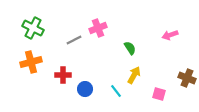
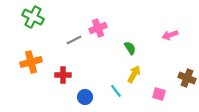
green cross: moved 11 px up
yellow arrow: moved 1 px up
blue circle: moved 8 px down
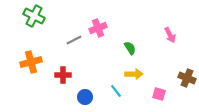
green cross: moved 1 px right, 1 px up
pink arrow: rotated 98 degrees counterclockwise
yellow arrow: rotated 60 degrees clockwise
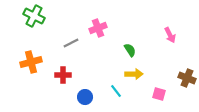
gray line: moved 3 px left, 3 px down
green semicircle: moved 2 px down
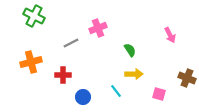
blue circle: moved 2 px left
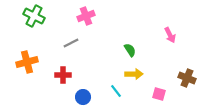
pink cross: moved 12 px left, 12 px up
orange cross: moved 4 px left
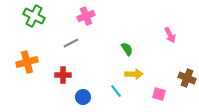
green semicircle: moved 3 px left, 1 px up
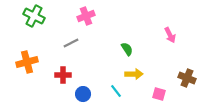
blue circle: moved 3 px up
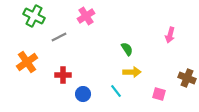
pink cross: rotated 12 degrees counterclockwise
pink arrow: rotated 42 degrees clockwise
gray line: moved 12 px left, 6 px up
orange cross: rotated 20 degrees counterclockwise
yellow arrow: moved 2 px left, 2 px up
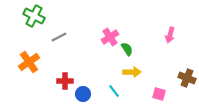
pink cross: moved 24 px right, 21 px down
orange cross: moved 2 px right
red cross: moved 2 px right, 6 px down
cyan line: moved 2 px left
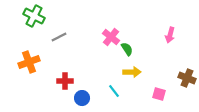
pink cross: moved 1 px right; rotated 18 degrees counterclockwise
orange cross: rotated 15 degrees clockwise
blue circle: moved 1 px left, 4 px down
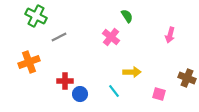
green cross: moved 2 px right
green semicircle: moved 33 px up
blue circle: moved 2 px left, 4 px up
